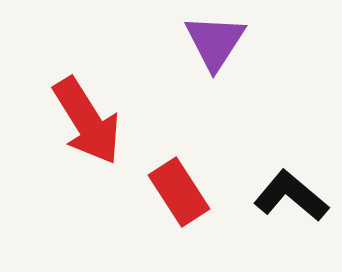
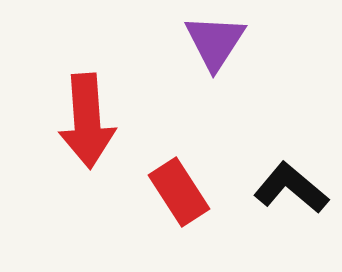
red arrow: rotated 28 degrees clockwise
black L-shape: moved 8 px up
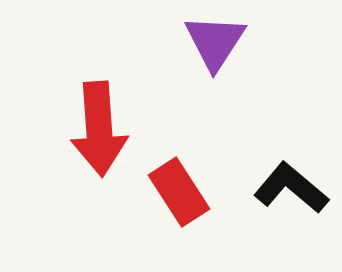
red arrow: moved 12 px right, 8 px down
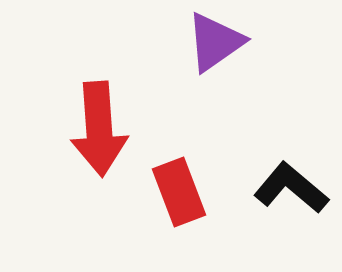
purple triangle: rotated 22 degrees clockwise
red rectangle: rotated 12 degrees clockwise
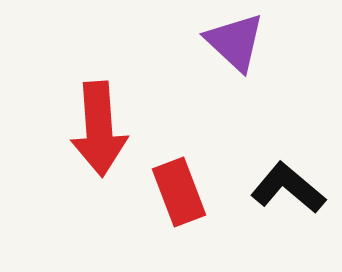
purple triangle: moved 20 px right; rotated 42 degrees counterclockwise
black L-shape: moved 3 px left
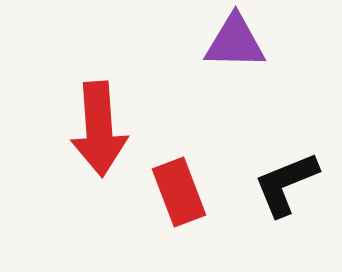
purple triangle: rotated 42 degrees counterclockwise
black L-shape: moved 2 px left, 4 px up; rotated 62 degrees counterclockwise
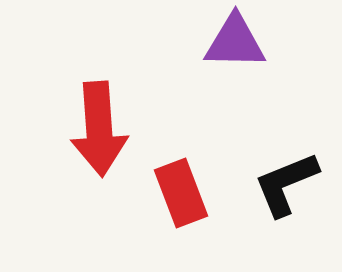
red rectangle: moved 2 px right, 1 px down
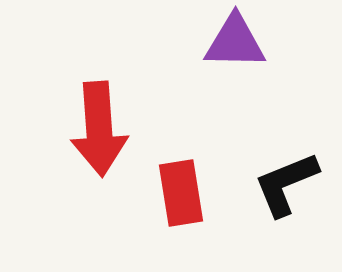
red rectangle: rotated 12 degrees clockwise
